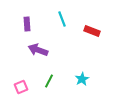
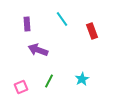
cyan line: rotated 14 degrees counterclockwise
red rectangle: rotated 49 degrees clockwise
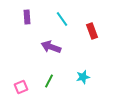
purple rectangle: moved 7 px up
purple arrow: moved 13 px right, 3 px up
cyan star: moved 1 px right, 2 px up; rotated 16 degrees clockwise
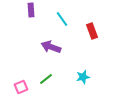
purple rectangle: moved 4 px right, 7 px up
green line: moved 3 px left, 2 px up; rotated 24 degrees clockwise
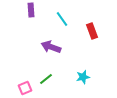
pink square: moved 4 px right, 1 px down
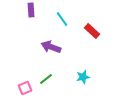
red rectangle: rotated 28 degrees counterclockwise
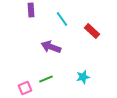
green line: rotated 16 degrees clockwise
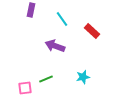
purple rectangle: rotated 16 degrees clockwise
purple arrow: moved 4 px right, 1 px up
pink square: rotated 16 degrees clockwise
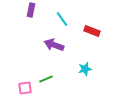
red rectangle: rotated 21 degrees counterclockwise
purple arrow: moved 1 px left, 1 px up
cyan star: moved 2 px right, 8 px up
